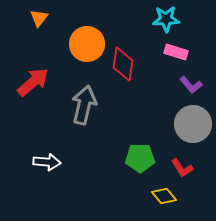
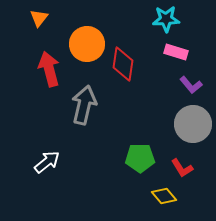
red arrow: moved 16 px right, 13 px up; rotated 64 degrees counterclockwise
white arrow: rotated 44 degrees counterclockwise
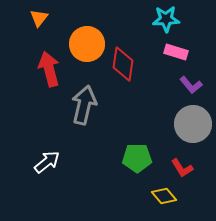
green pentagon: moved 3 px left
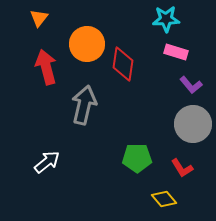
red arrow: moved 3 px left, 2 px up
yellow diamond: moved 3 px down
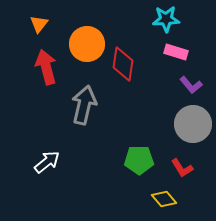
orange triangle: moved 6 px down
green pentagon: moved 2 px right, 2 px down
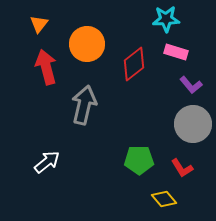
red diamond: moved 11 px right; rotated 44 degrees clockwise
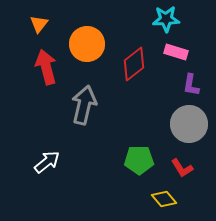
purple L-shape: rotated 50 degrees clockwise
gray circle: moved 4 px left
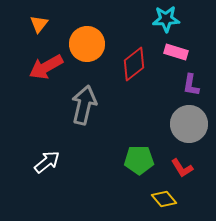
red arrow: rotated 104 degrees counterclockwise
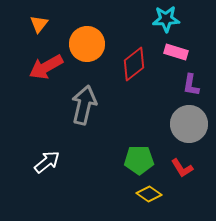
yellow diamond: moved 15 px left, 5 px up; rotated 15 degrees counterclockwise
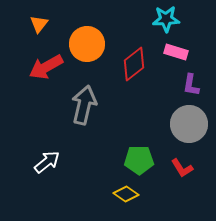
yellow diamond: moved 23 px left
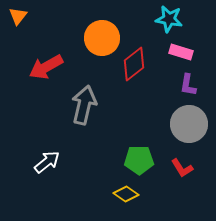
cyan star: moved 3 px right; rotated 12 degrees clockwise
orange triangle: moved 21 px left, 8 px up
orange circle: moved 15 px right, 6 px up
pink rectangle: moved 5 px right
purple L-shape: moved 3 px left
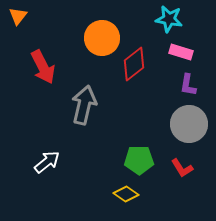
red arrow: moved 3 px left; rotated 88 degrees counterclockwise
